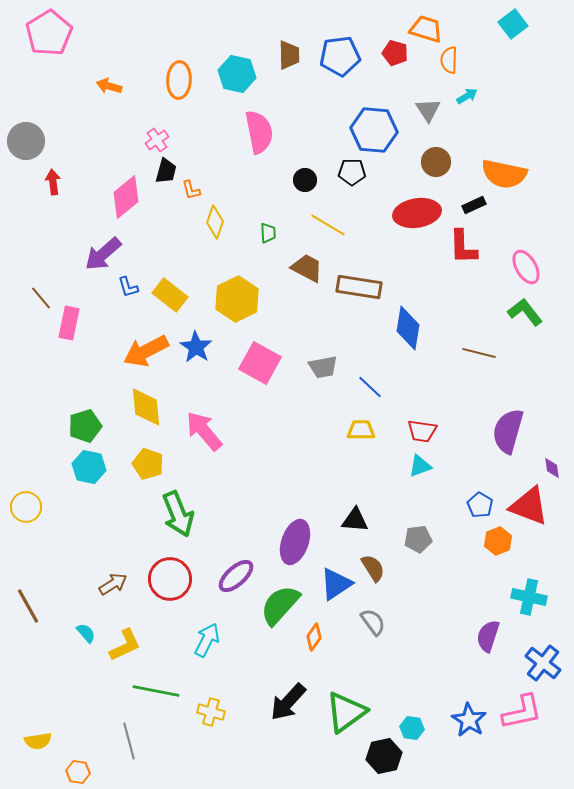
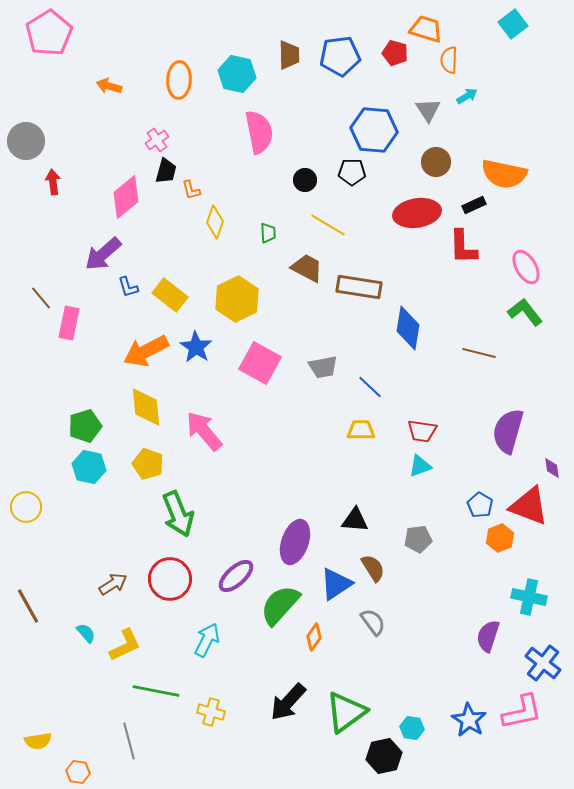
orange hexagon at (498, 541): moved 2 px right, 3 px up
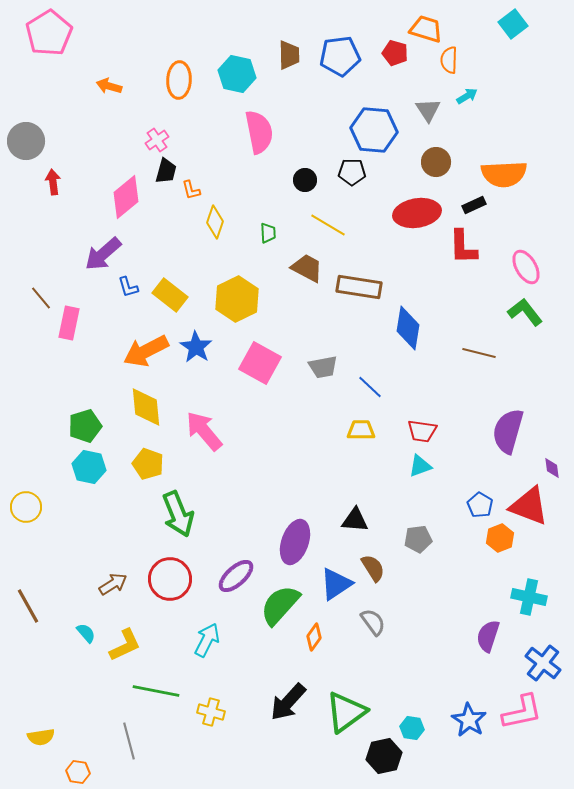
orange semicircle at (504, 174): rotated 15 degrees counterclockwise
yellow semicircle at (38, 741): moved 3 px right, 4 px up
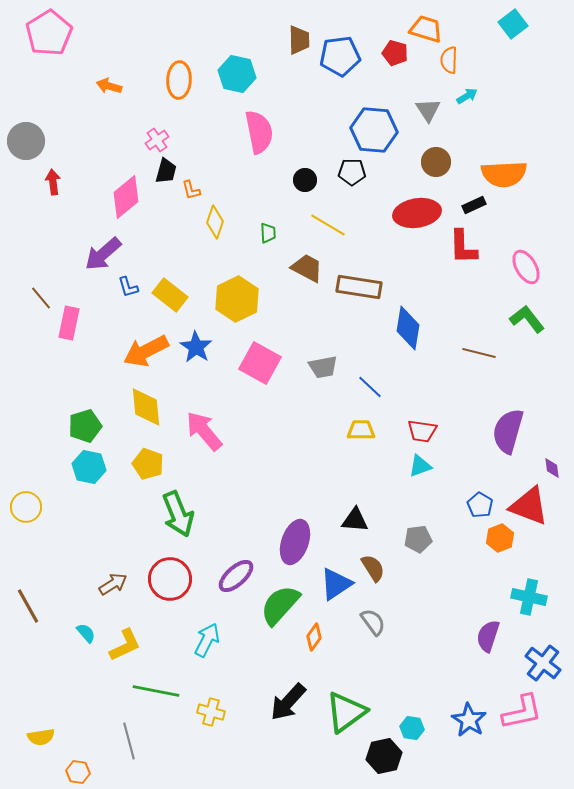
brown trapezoid at (289, 55): moved 10 px right, 15 px up
green L-shape at (525, 312): moved 2 px right, 7 px down
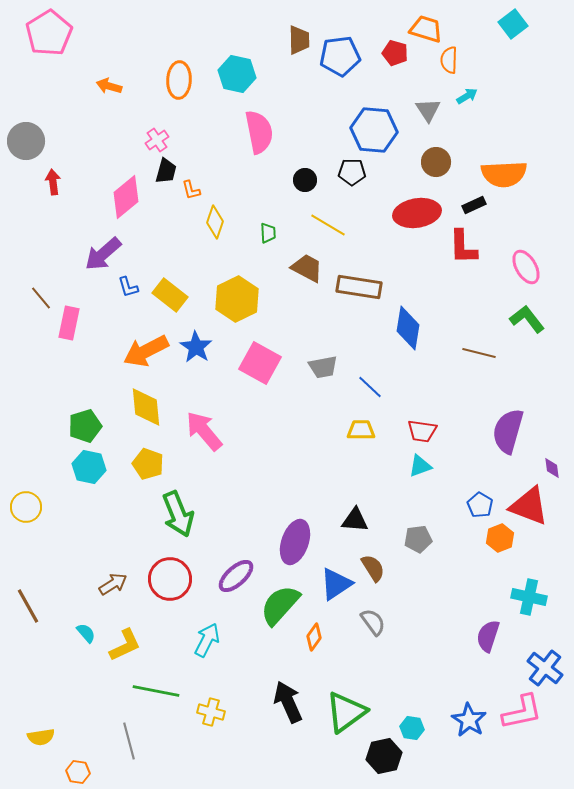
blue cross at (543, 663): moved 2 px right, 5 px down
black arrow at (288, 702): rotated 114 degrees clockwise
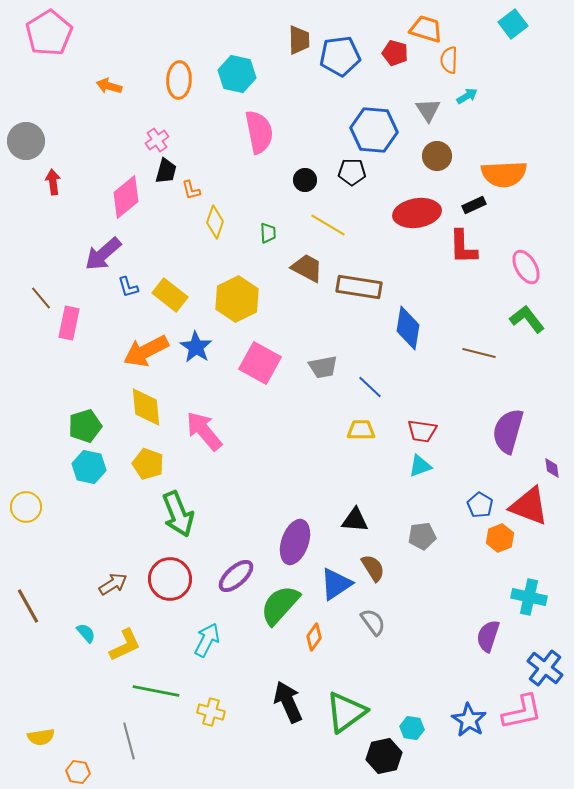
brown circle at (436, 162): moved 1 px right, 6 px up
gray pentagon at (418, 539): moved 4 px right, 3 px up
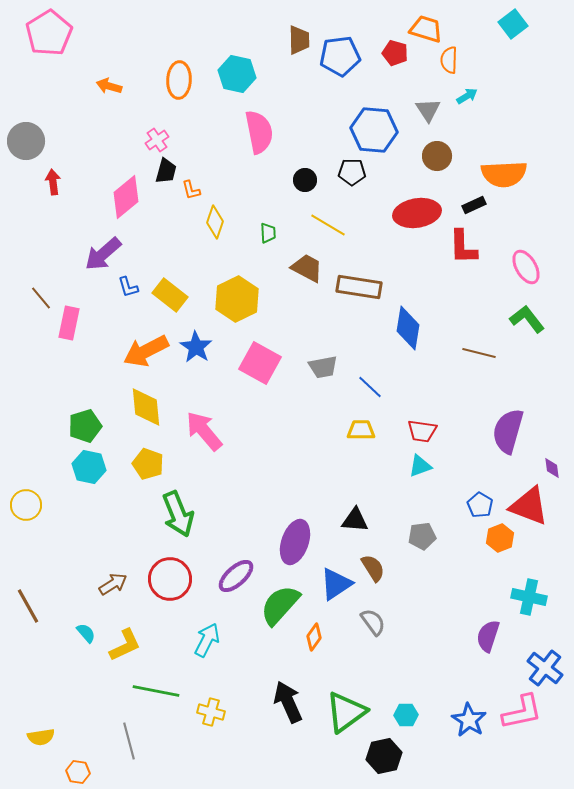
yellow circle at (26, 507): moved 2 px up
cyan hexagon at (412, 728): moved 6 px left, 13 px up; rotated 10 degrees counterclockwise
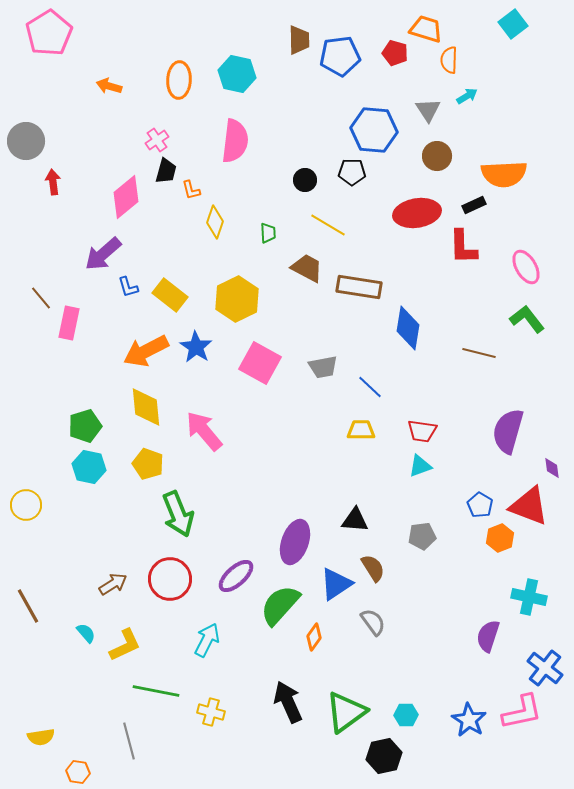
pink semicircle at (259, 132): moved 24 px left, 9 px down; rotated 18 degrees clockwise
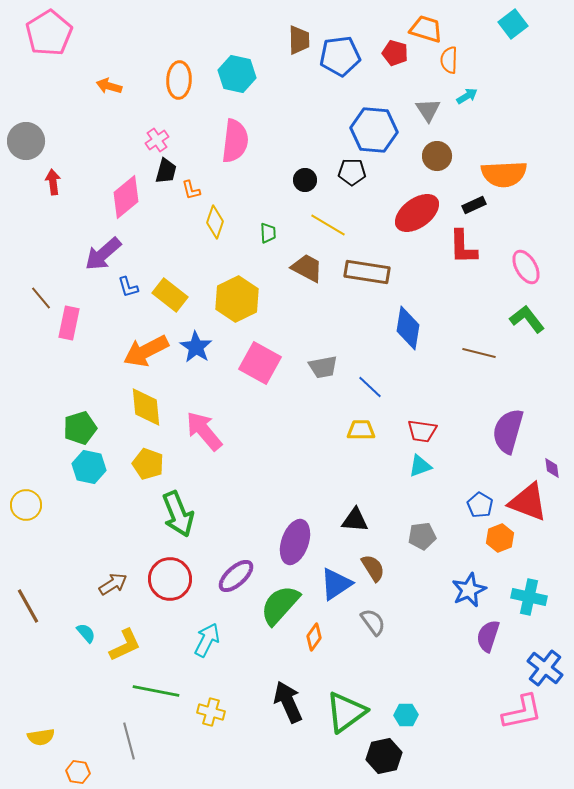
red ellipse at (417, 213): rotated 27 degrees counterclockwise
brown rectangle at (359, 287): moved 8 px right, 15 px up
green pentagon at (85, 426): moved 5 px left, 2 px down
red triangle at (529, 506): moved 1 px left, 4 px up
blue star at (469, 720): moved 130 px up; rotated 16 degrees clockwise
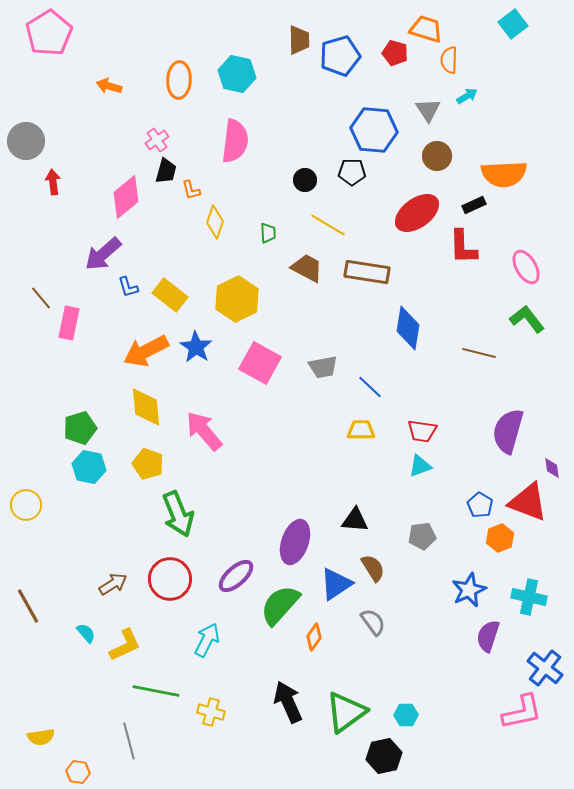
blue pentagon at (340, 56): rotated 9 degrees counterclockwise
